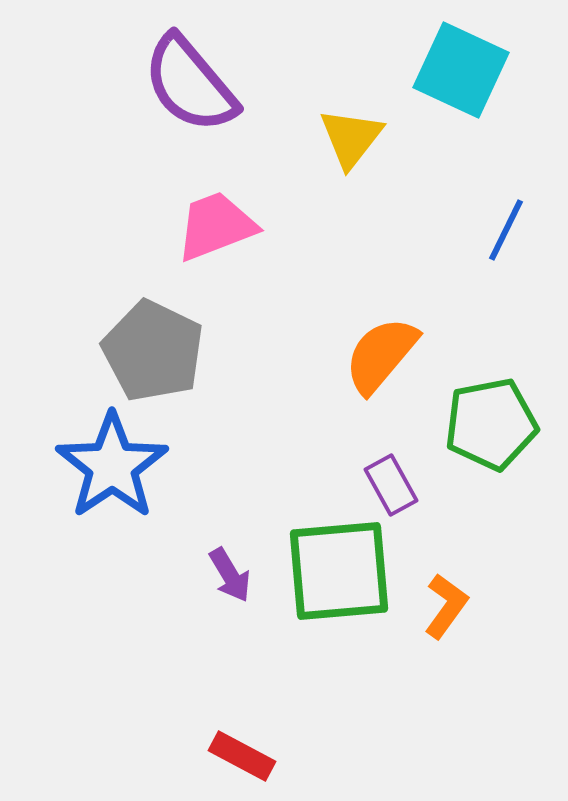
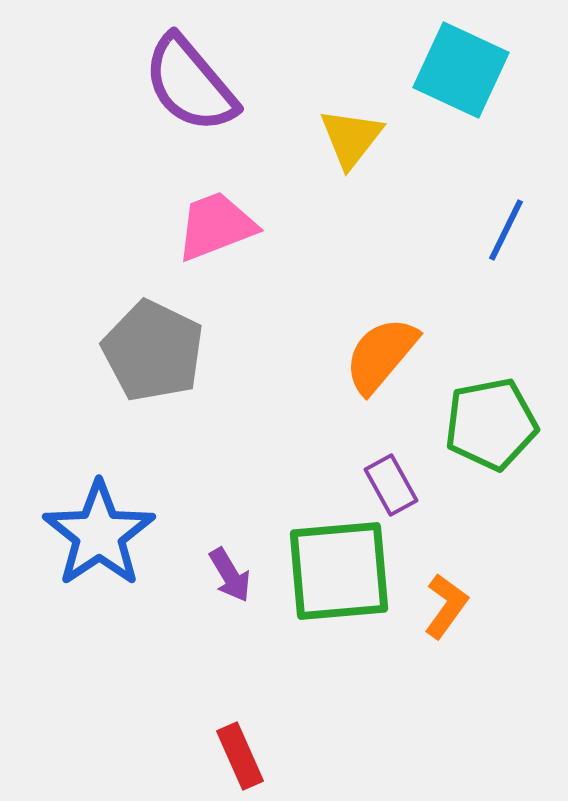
blue star: moved 13 px left, 68 px down
red rectangle: moved 2 px left; rotated 38 degrees clockwise
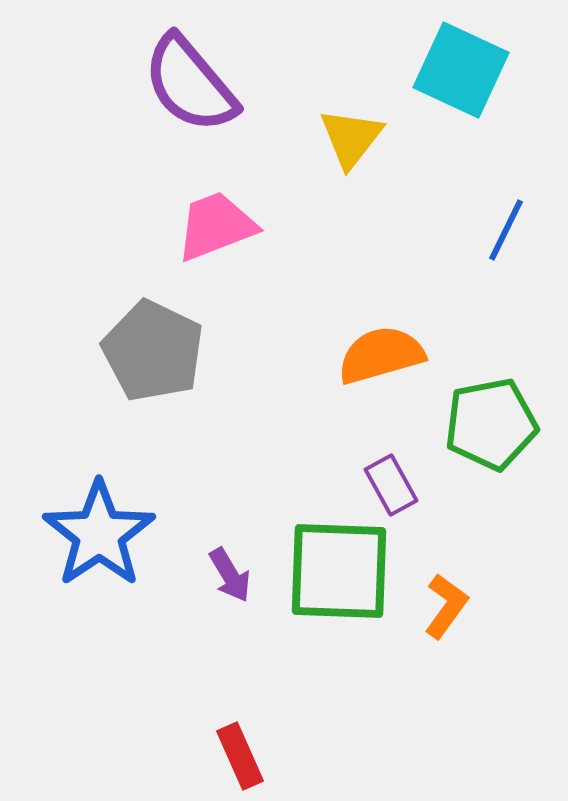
orange semicircle: rotated 34 degrees clockwise
green square: rotated 7 degrees clockwise
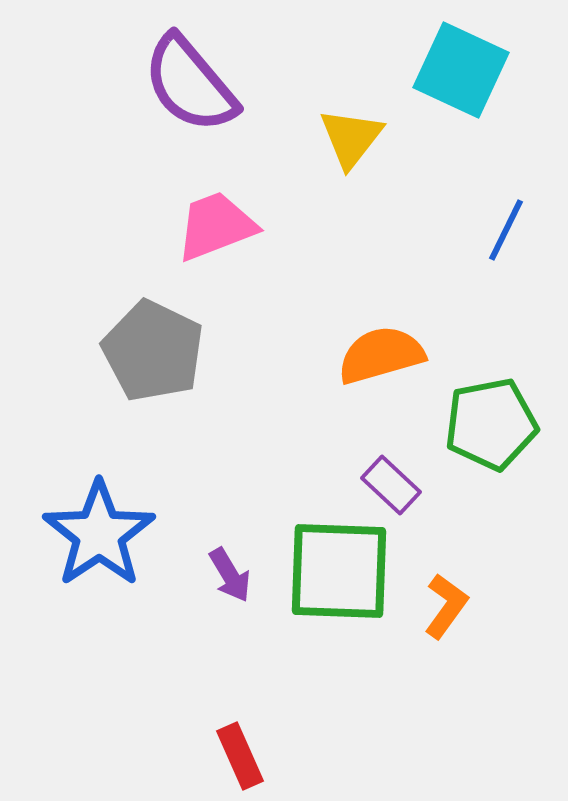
purple rectangle: rotated 18 degrees counterclockwise
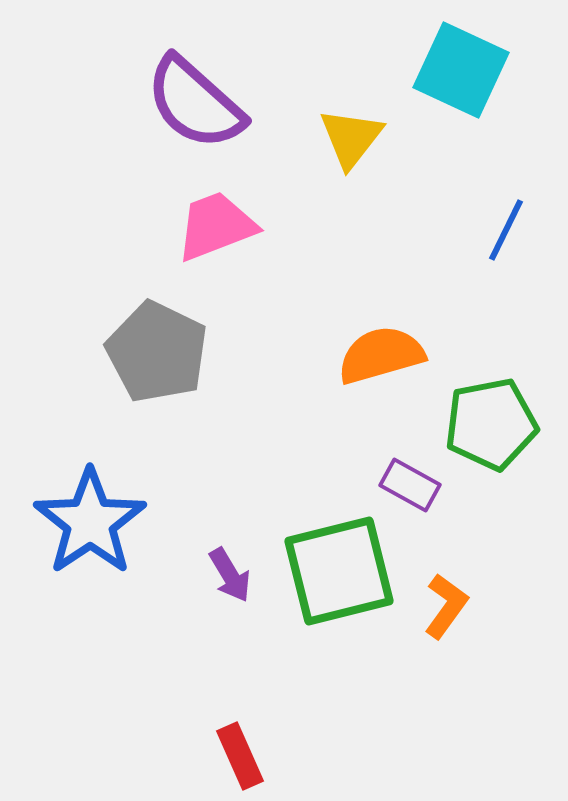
purple semicircle: moved 5 px right, 19 px down; rotated 8 degrees counterclockwise
gray pentagon: moved 4 px right, 1 px down
purple rectangle: moved 19 px right; rotated 14 degrees counterclockwise
blue star: moved 9 px left, 12 px up
green square: rotated 16 degrees counterclockwise
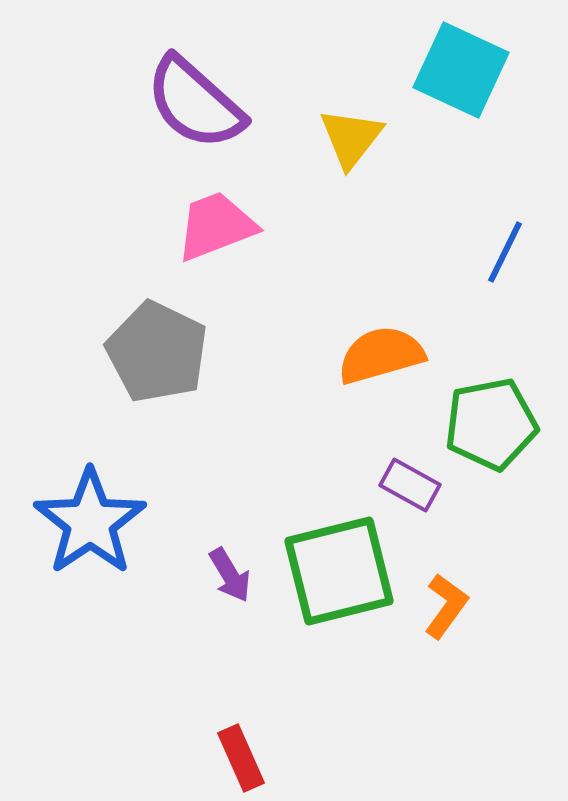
blue line: moved 1 px left, 22 px down
red rectangle: moved 1 px right, 2 px down
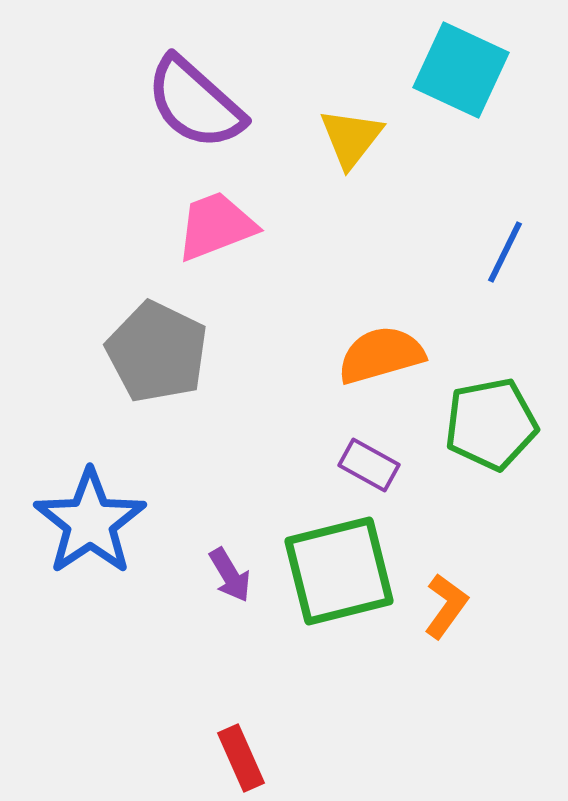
purple rectangle: moved 41 px left, 20 px up
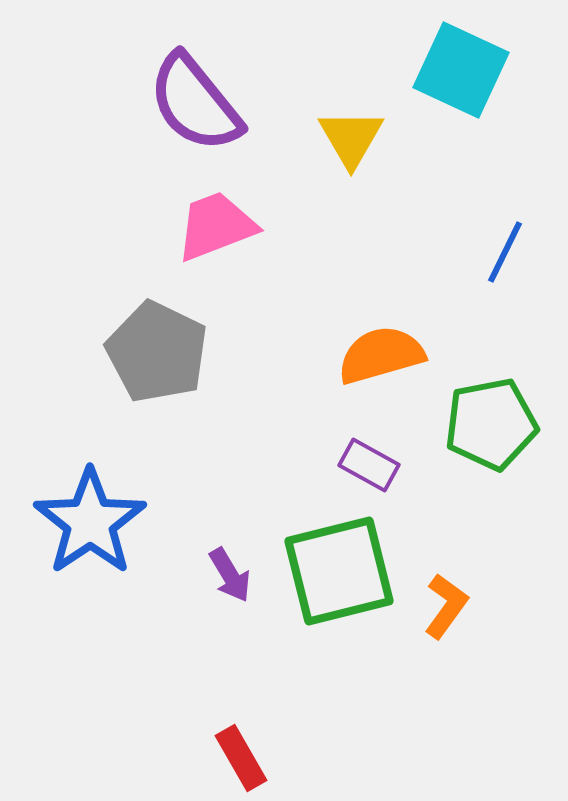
purple semicircle: rotated 9 degrees clockwise
yellow triangle: rotated 8 degrees counterclockwise
red rectangle: rotated 6 degrees counterclockwise
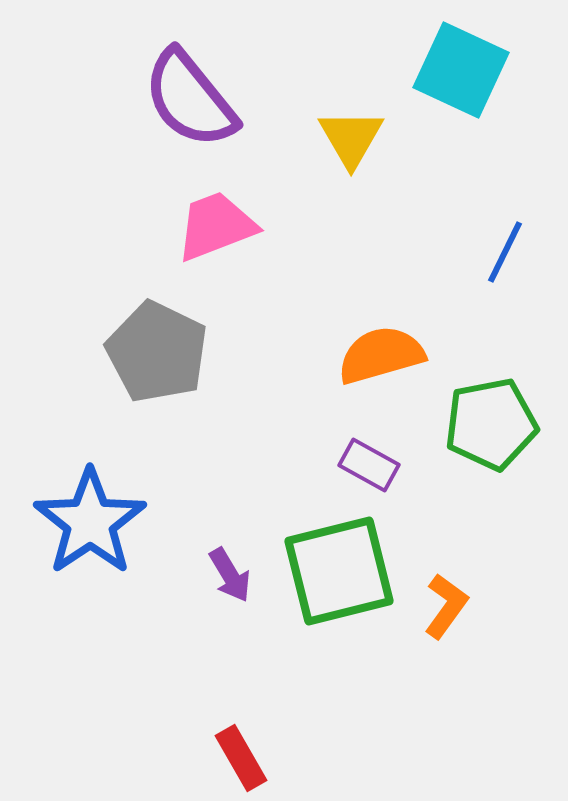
purple semicircle: moved 5 px left, 4 px up
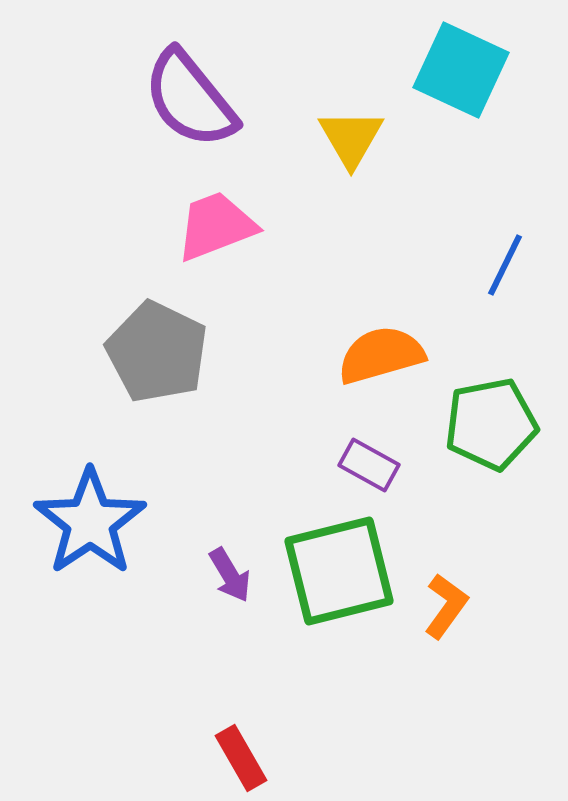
blue line: moved 13 px down
